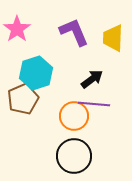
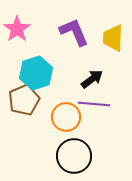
brown pentagon: moved 1 px right, 1 px down
orange circle: moved 8 px left, 1 px down
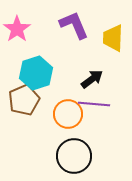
purple L-shape: moved 7 px up
orange circle: moved 2 px right, 3 px up
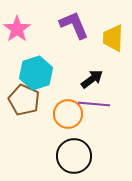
brown pentagon: rotated 24 degrees counterclockwise
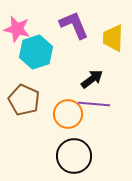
pink star: rotated 24 degrees counterclockwise
cyan hexagon: moved 21 px up
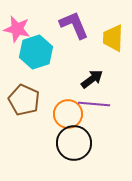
black circle: moved 13 px up
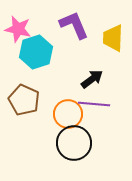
pink star: moved 1 px right
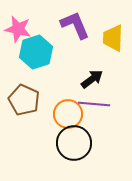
purple L-shape: moved 1 px right
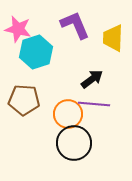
brown pentagon: rotated 20 degrees counterclockwise
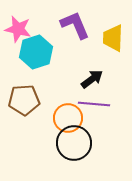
brown pentagon: rotated 8 degrees counterclockwise
orange circle: moved 4 px down
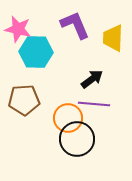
cyan hexagon: rotated 20 degrees clockwise
black circle: moved 3 px right, 4 px up
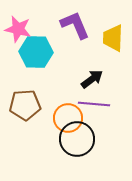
brown pentagon: moved 1 px right, 5 px down
